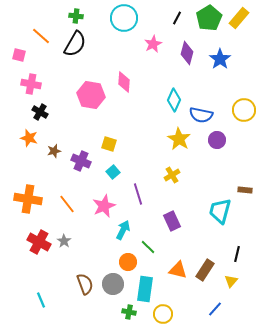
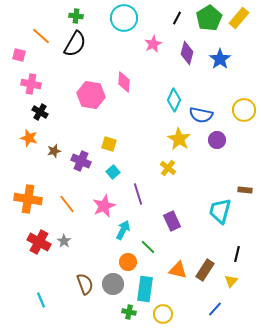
yellow cross at (172, 175): moved 4 px left, 7 px up; rotated 21 degrees counterclockwise
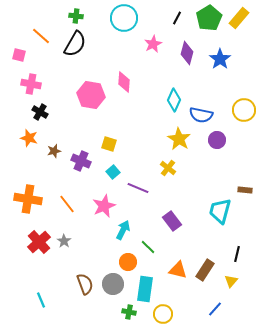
purple line at (138, 194): moved 6 px up; rotated 50 degrees counterclockwise
purple rectangle at (172, 221): rotated 12 degrees counterclockwise
red cross at (39, 242): rotated 20 degrees clockwise
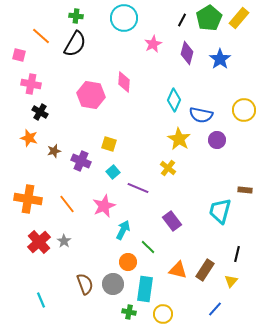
black line at (177, 18): moved 5 px right, 2 px down
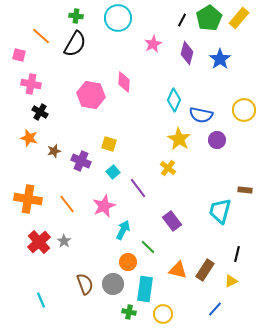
cyan circle at (124, 18): moved 6 px left
purple line at (138, 188): rotated 30 degrees clockwise
yellow triangle at (231, 281): rotated 24 degrees clockwise
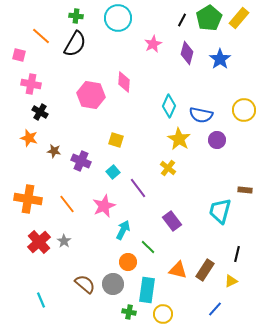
cyan diamond at (174, 100): moved 5 px left, 6 px down
yellow square at (109, 144): moved 7 px right, 4 px up
brown star at (54, 151): rotated 24 degrees clockwise
brown semicircle at (85, 284): rotated 30 degrees counterclockwise
cyan rectangle at (145, 289): moved 2 px right, 1 px down
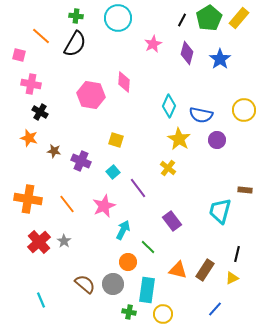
yellow triangle at (231, 281): moved 1 px right, 3 px up
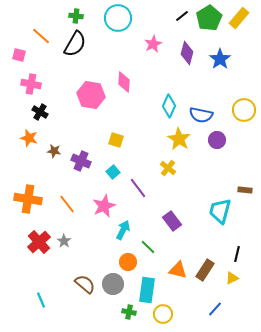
black line at (182, 20): moved 4 px up; rotated 24 degrees clockwise
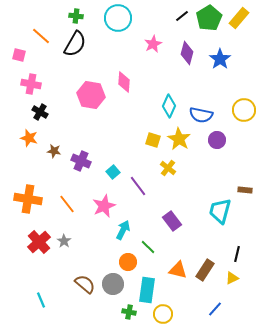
yellow square at (116, 140): moved 37 px right
purple line at (138, 188): moved 2 px up
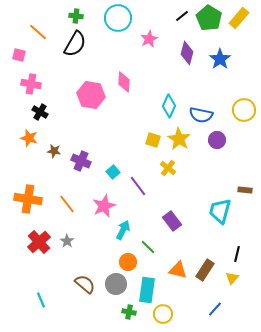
green pentagon at (209, 18): rotated 10 degrees counterclockwise
orange line at (41, 36): moved 3 px left, 4 px up
pink star at (153, 44): moved 4 px left, 5 px up
gray star at (64, 241): moved 3 px right
yellow triangle at (232, 278): rotated 24 degrees counterclockwise
gray circle at (113, 284): moved 3 px right
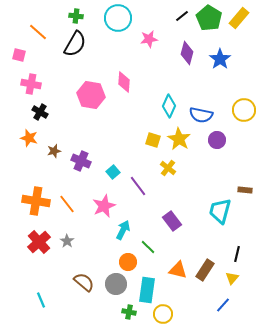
pink star at (149, 39): rotated 18 degrees clockwise
brown star at (54, 151): rotated 24 degrees counterclockwise
orange cross at (28, 199): moved 8 px right, 2 px down
brown semicircle at (85, 284): moved 1 px left, 2 px up
blue line at (215, 309): moved 8 px right, 4 px up
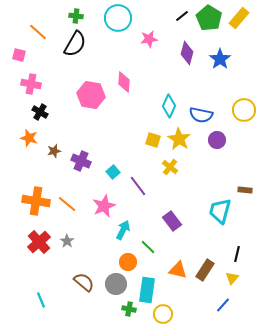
yellow cross at (168, 168): moved 2 px right, 1 px up
orange line at (67, 204): rotated 12 degrees counterclockwise
green cross at (129, 312): moved 3 px up
